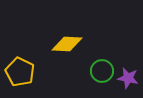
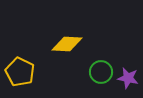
green circle: moved 1 px left, 1 px down
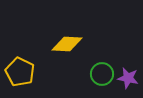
green circle: moved 1 px right, 2 px down
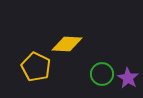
yellow pentagon: moved 16 px right, 5 px up
purple star: rotated 20 degrees clockwise
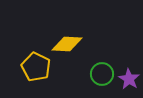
purple star: moved 1 px right, 1 px down
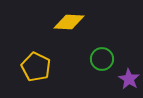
yellow diamond: moved 2 px right, 22 px up
green circle: moved 15 px up
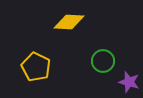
green circle: moved 1 px right, 2 px down
purple star: moved 3 px down; rotated 15 degrees counterclockwise
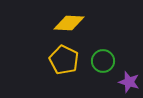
yellow diamond: moved 1 px down
yellow pentagon: moved 28 px right, 7 px up
